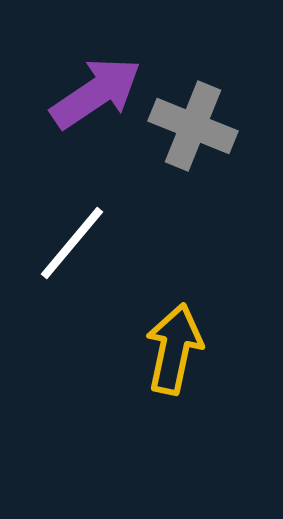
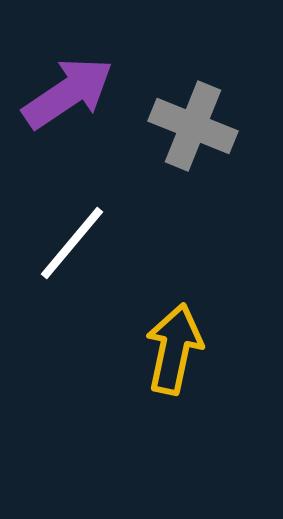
purple arrow: moved 28 px left
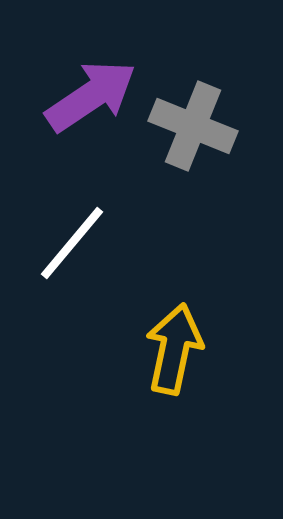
purple arrow: moved 23 px right, 3 px down
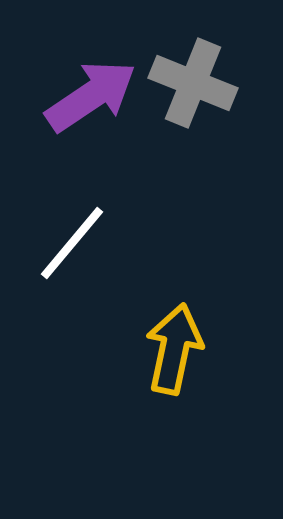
gray cross: moved 43 px up
